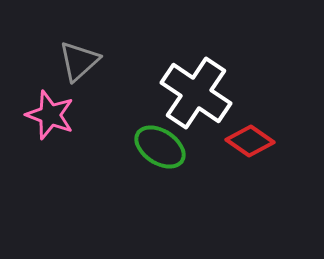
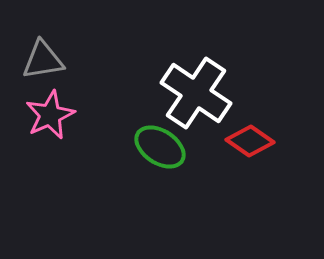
gray triangle: moved 36 px left, 1 px up; rotated 33 degrees clockwise
pink star: rotated 27 degrees clockwise
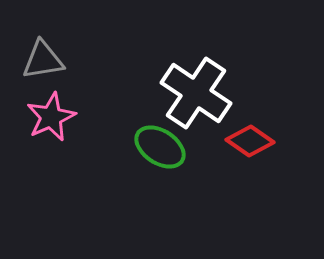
pink star: moved 1 px right, 2 px down
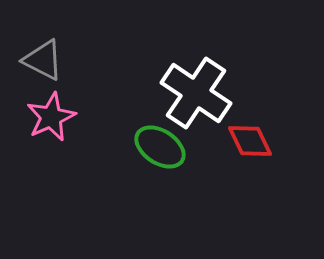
gray triangle: rotated 36 degrees clockwise
red diamond: rotated 30 degrees clockwise
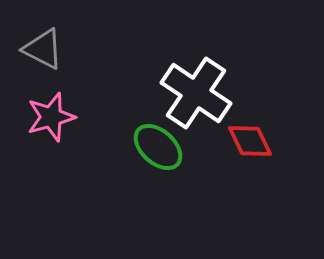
gray triangle: moved 11 px up
pink star: rotated 9 degrees clockwise
green ellipse: moved 2 px left; rotated 9 degrees clockwise
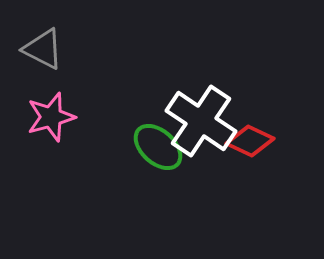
white cross: moved 5 px right, 28 px down
red diamond: rotated 39 degrees counterclockwise
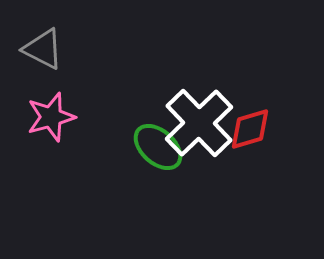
white cross: moved 2 px left, 2 px down; rotated 12 degrees clockwise
red diamond: moved 12 px up; rotated 42 degrees counterclockwise
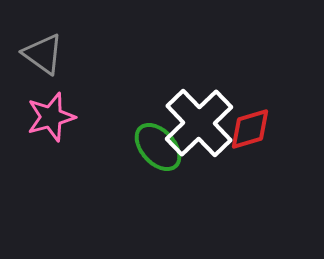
gray triangle: moved 5 px down; rotated 9 degrees clockwise
green ellipse: rotated 6 degrees clockwise
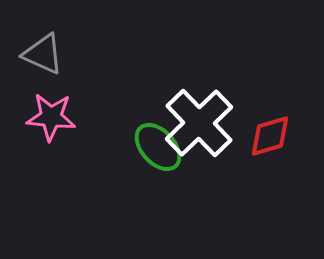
gray triangle: rotated 12 degrees counterclockwise
pink star: rotated 21 degrees clockwise
red diamond: moved 20 px right, 7 px down
